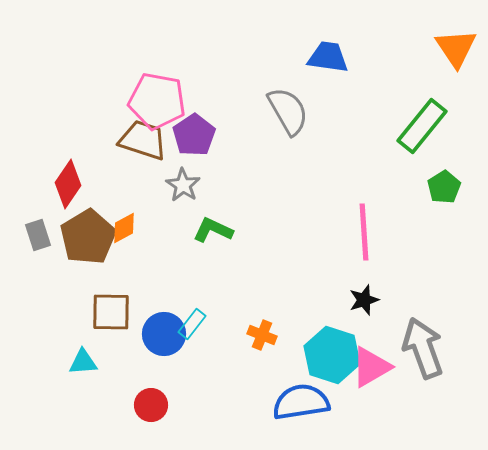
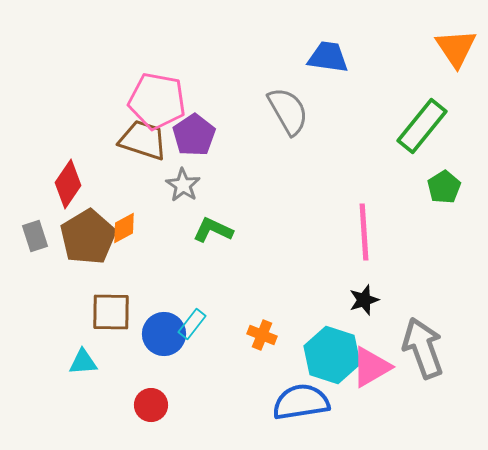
gray rectangle: moved 3 px left, 1 px down
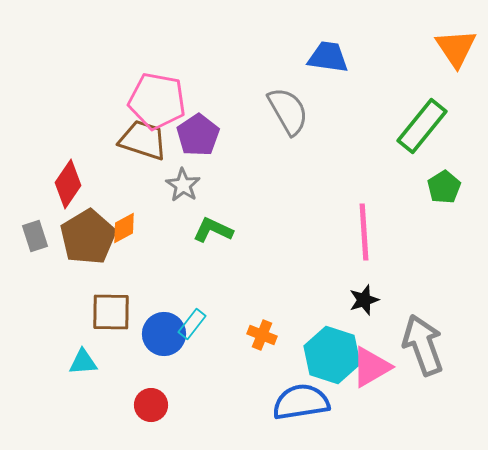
purple pentagon: moved 4 px right
gray arrow: moved 3 px up
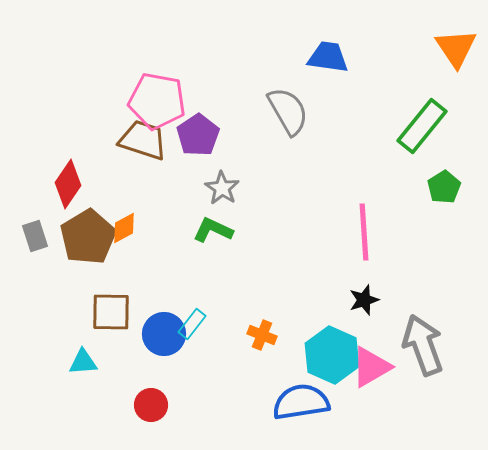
gray star: moved 39 px right, 3 px down
cyan hexagon: rotated 6 degrees clockwise
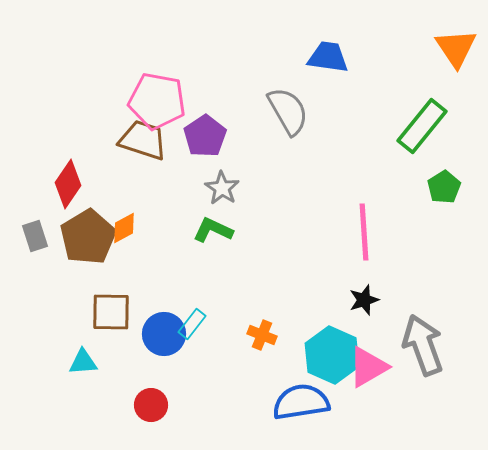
purple pentagon: moved 7 px right, 1 px down
pink triangle: moved 3 px left
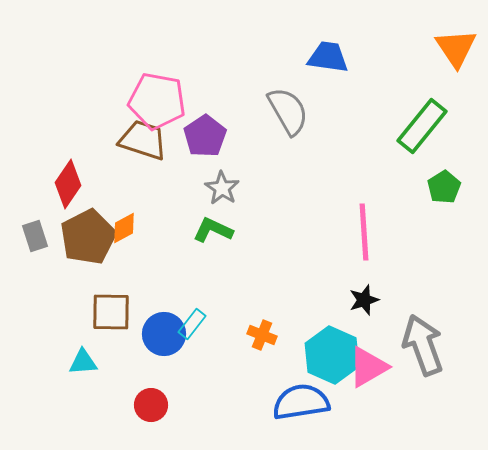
brown pentagon: rotated 4 degrees clockwise
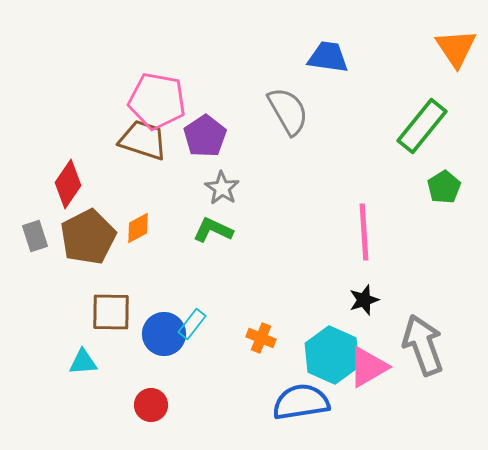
orange diamond: moved 14 px right
orange cross: moved 1 px left, 3 px down
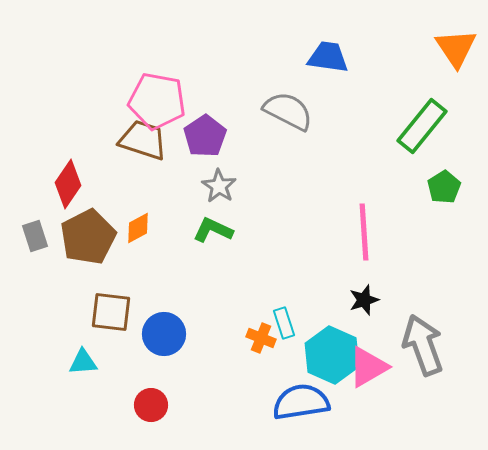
gray semicircle: rotated 33 degrees counterclockwise
gray star: moved 3 px left, 2 px up
brown square: rotated 6 degrees clockwise
cyan rectangle: moved 92 px right, 1 px up; rotated 56 degrees counterclockwise
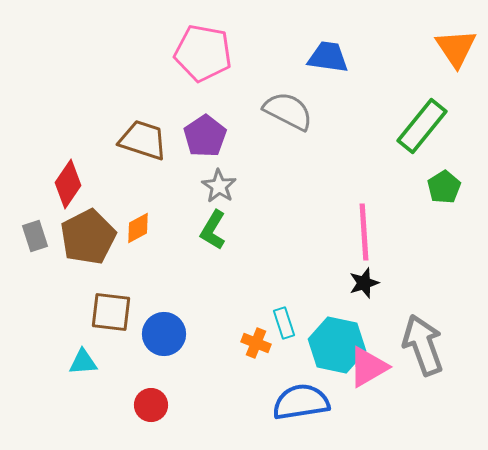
pink pentagon: moved 46 px right, 48 px up
green L-shape: rotated 84 degrees counterclockwise
black star: moved 17 px up
orange cross: moved 5 px left, 5 px down
cyan hexagon: moved 5 px right, 10 px up; rotated 12 degrees counterclockwise
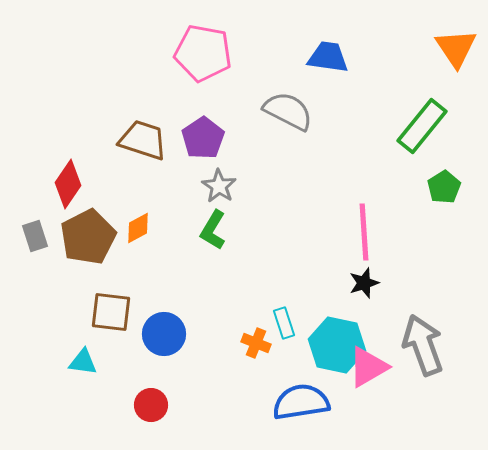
purple pentagon: moved 2 px left, 2 px down
cyan triangle: rotated 12 degrees clockwise
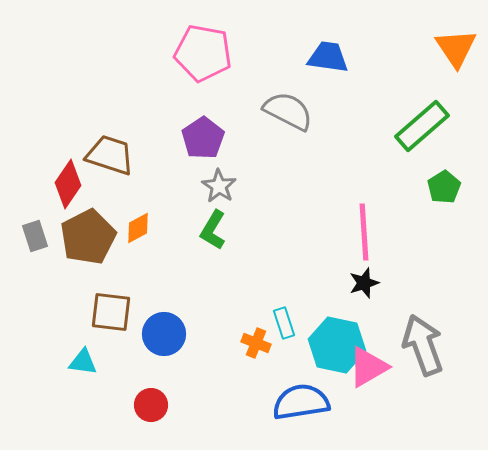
green rectangle: rotated 10 degrees clockwise
brown trapezoid: moved 33 px left, 15 px down
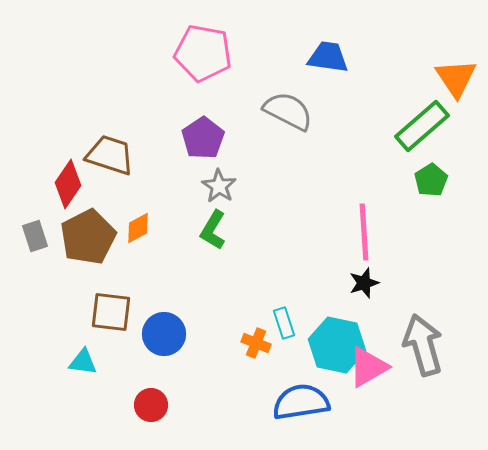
orange triangle: moved 30 px down
green pentagon: moved 13 px left, 7 px up
gray arrow: rotated 4 degrees clockwise
